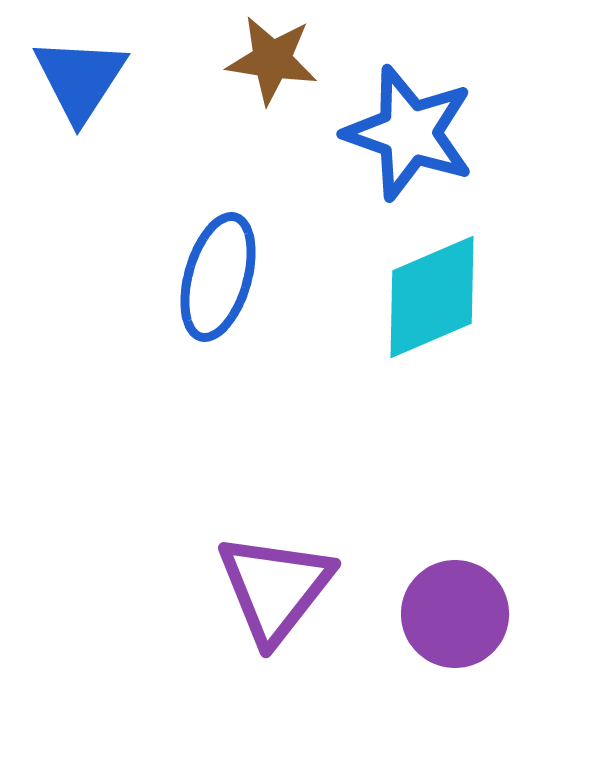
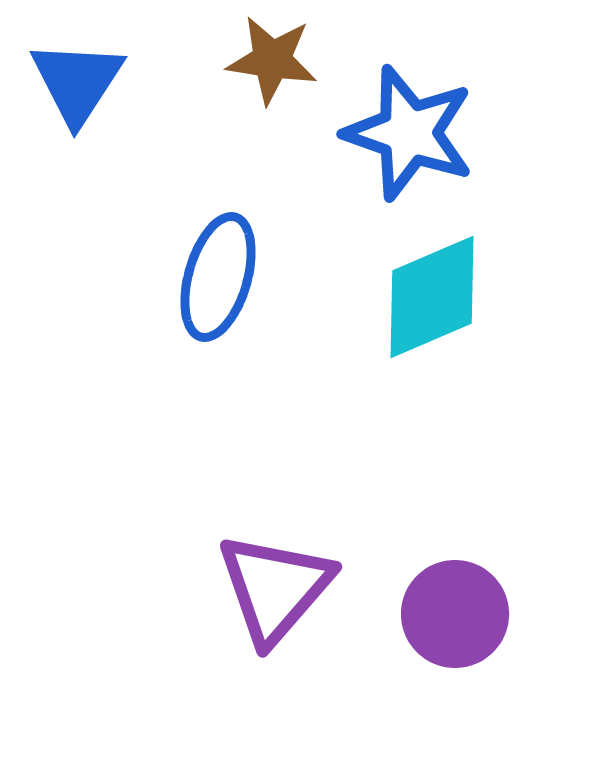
blue triangle: moved 3 px left, 3 px down
purple triangle: rotated 3 degrees clockwise
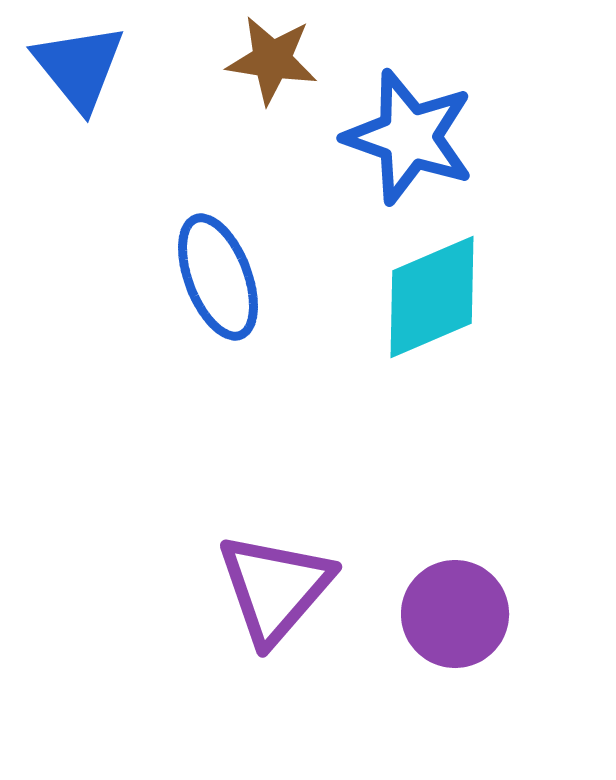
blue triangle: moved 2 px right, 15 px up; rotated 12 degrees counterclockwise
blue star: moved 4 px down
blue ellipse: rotated 37 degrees counterclockwise
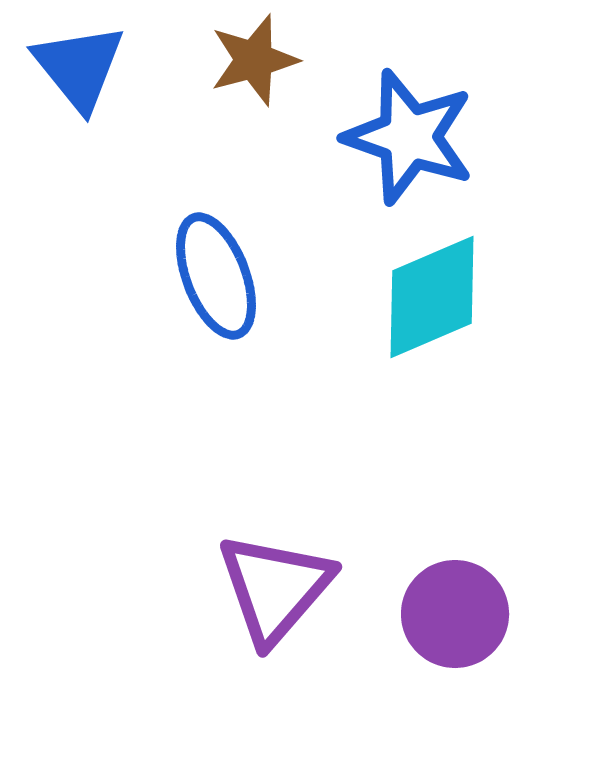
brown star: moved 18 px left; rotated 24 degrees counterclockwise
blue ellipse: moved 2 px left, 1 px up
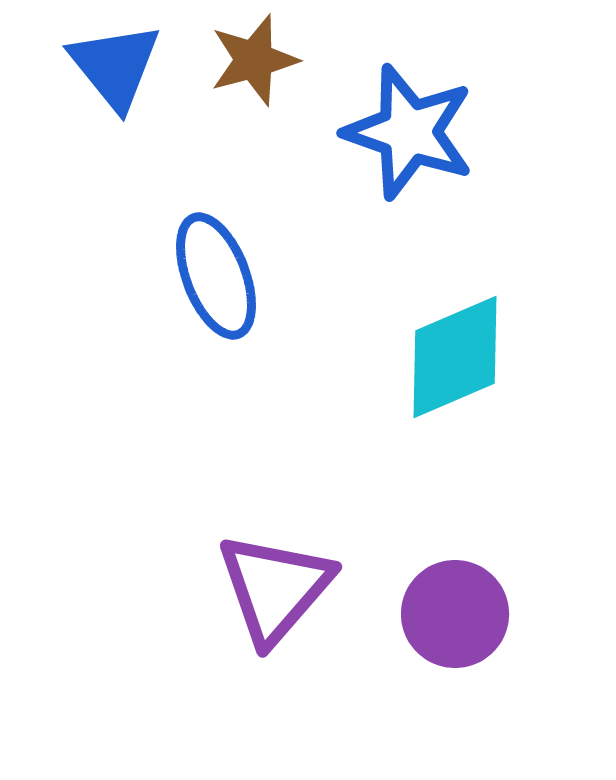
blue triangle: moved 36 px right, 1 px up
blue star: moved 5 px up
cyan diamond: moved 23 px right, 60 px down
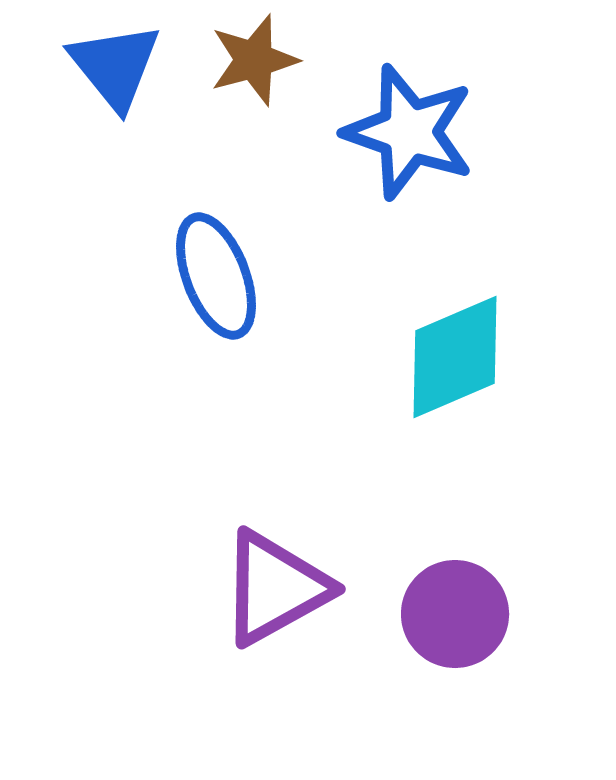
purple triangle: rotated 20 degrees clockwise
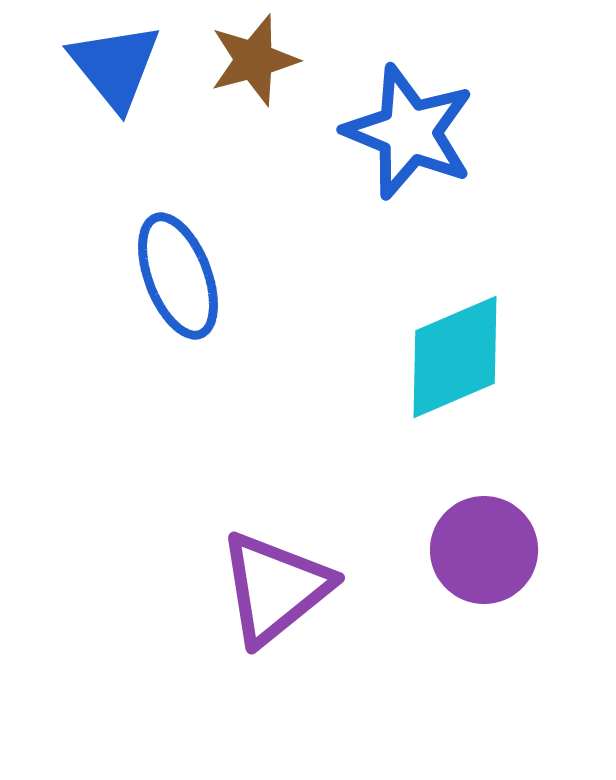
blue star: rotated 3 degrees clockwise
blue ellipse: moved 38 px left
purple triangle: rotated 10 degrees counterclockwise
purple circle: moved 29 px right, 64 px up
